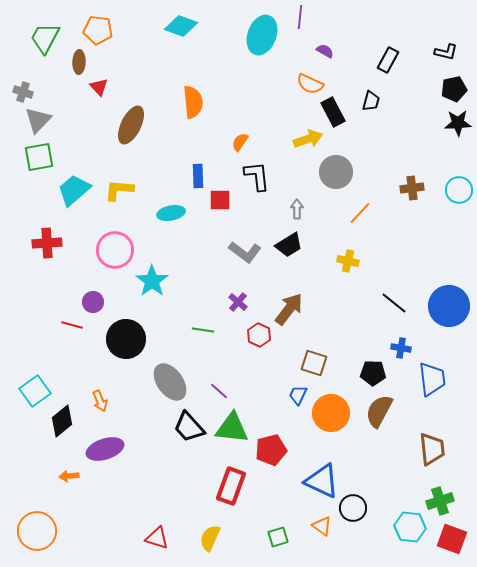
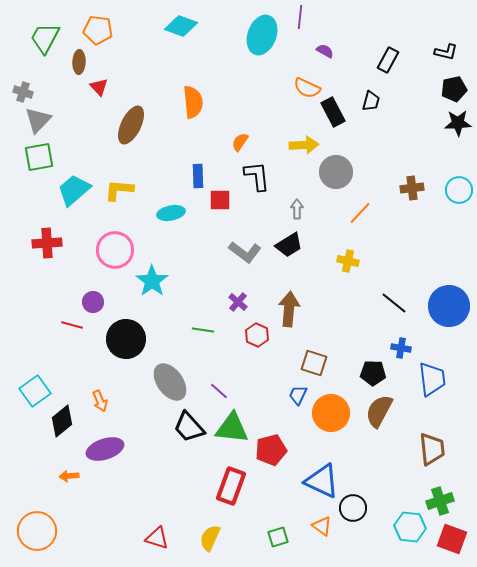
orange semicircle at (310, 84): moved 3 px left, 4 px down
yellow arrow at (308, 139): moved 4 px left, 6 px down; rotated 16 degrees clockwise
brown arrow at (289, 309): rotated 32 degrees counterclockwise
red hexagon at (259, 335): moved 2 px left
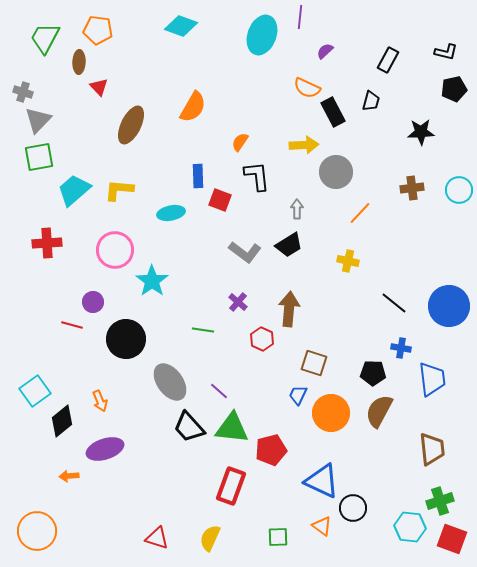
purple semicircle at (325, 51): rotated 72 degrees counterclockwise
orange semicircle at (193, 102): moved 5 px down; rotated 36 degrees clockwise
black star at (458, 123): moved 37 px left, 9 px down
red square at (220, 200): rotated 20 degrees clockwise
red hexagon at (257, 335): moved 5 px right, 4 px down
green square at (278, 537): rotated 15 degrees clockwise
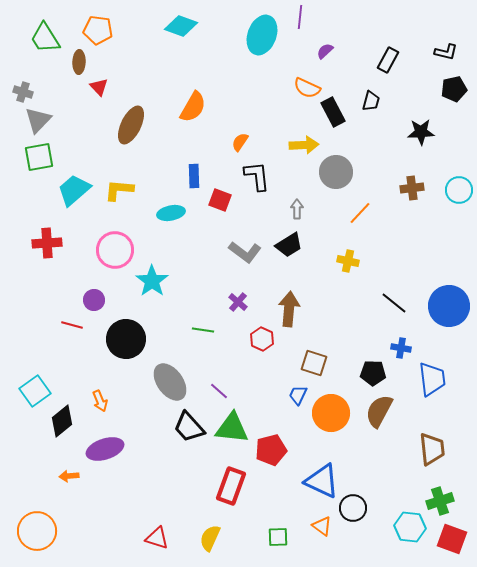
green trapezoid at (45, 38): rotated 60 degrees counterclockwise
blue rectangle at (198, 176): moved 4 px left
purple circle at (93, 302): moved 1 px right, 2 px up
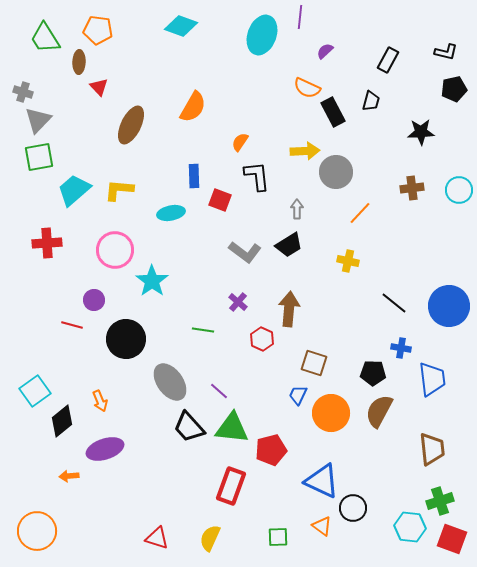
yellow arrow at (304, 145): moved 1 px right, 6 px down
